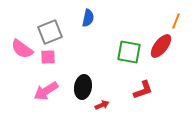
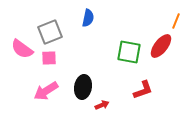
pink square: moved 1 px right, 1 px down
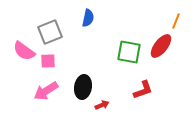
pink semicircle: moved 2 px right, 2 px down
pink square: moved 1 px left, 3 px down
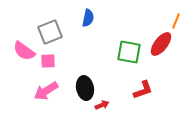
red ellipse: moved 2 px up
black ellipse: moved 2 px right, 1 px down; rotated 20 degrees counterclockwise
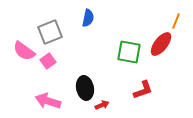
pink square: rotated 35 degrees counterclockwise
pink arrow: moved 2 px right, 10 px down; rotated 50 degrees clockwise
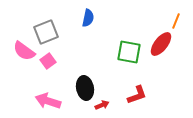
gray square: moved 4 px left
red L-shape: moved 6 px left, 5 px down
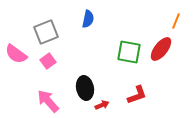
blue semicircle: moved 1 px down
red ellipse: moved 5 px down
pink semicircle: moved 8 px left, 3 px down
pink arrow: rotated 30 degrees clockwise
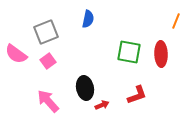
red ellipse: moved 5 px down; rotated 40 degrees counterclockwise
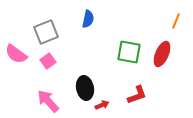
red ellipse: moved 1 px right; rotated 25 degrees clockwise
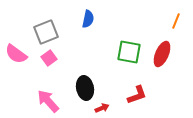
pink square: moved 1 px right, 3 px up
red arrow: moved 3 px down
